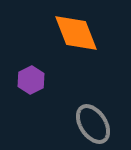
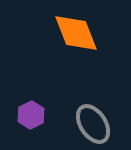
purple hexagon: moved 35 px down
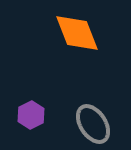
orange diamond: moved 1 px right
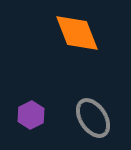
gray ellipse: moved 6 px up
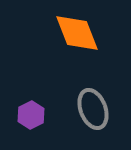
gray ellipse: moved 9 px up; rotated 12 degrees clockwise
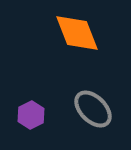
gray ellipse: rotated 24 degrees counterclockwise
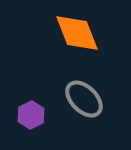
gray ellipse: moved 9 px left, 10 px up
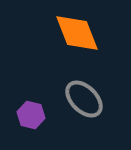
purple hexagon: rotated 20 degrees counterclockwise
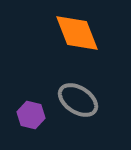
gray ellipse: moved 6 px left, 1 px down; rotated 12 degrees counterclockwise
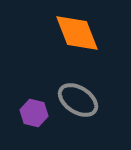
purple hexagon: moved 3 px right, 2 px up
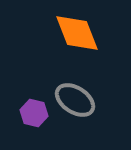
gray ellipse: moved 3 px left
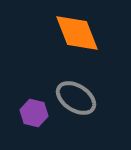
gray ellipse: moved 1 px right, 2 px up
